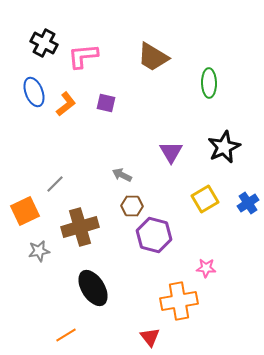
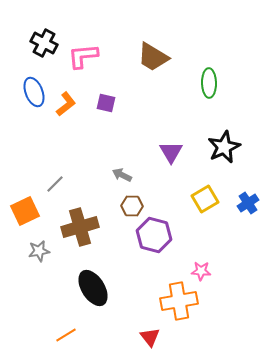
pink star: moved 5 px left, 3 px down
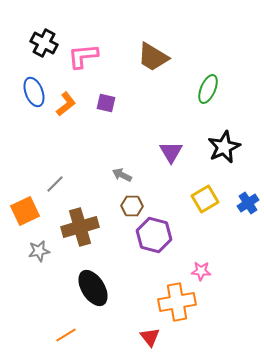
green ellipse: moved 1 px left, 6 px down; rotated 24 degrees clockwise
orange cross: moved 2 px left, 1 px down
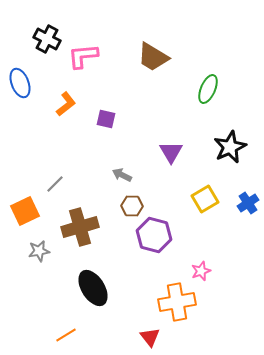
black cross: moved 3 px right, 4 px up
blue ellipse: moved 14 px left, 9 px up
purple square: moved 16 px down
black star: moved 6 px right
pink star: rotated 24 degrees counterclockwise
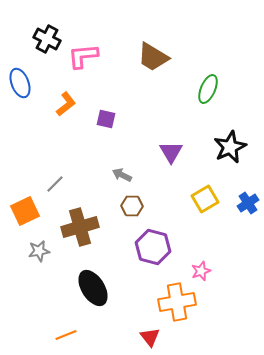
purple hexagon: moved 1 px left, 12 px down
orange line: rotated 10 degrees clockwise
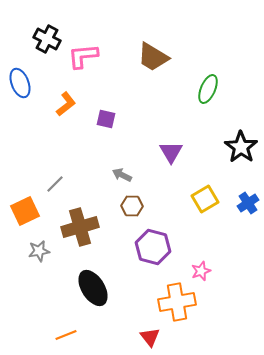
black star: moved 11 px right; rotated 12 degrees counterclockwise
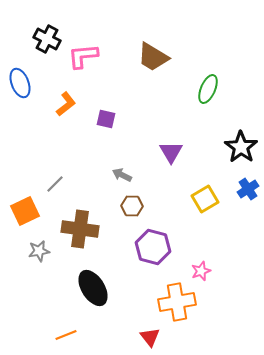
blue cross: moved 14 px up
brown cross: moved 2 px down; rotated 24 degrees clockwise
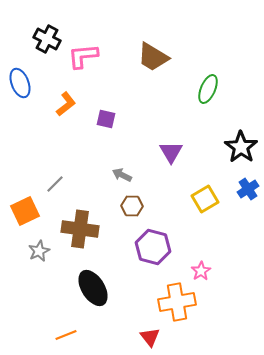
gray star: rotated 15 degrees counterclockwise
pink star: rotated 12 degrees counterclockwise
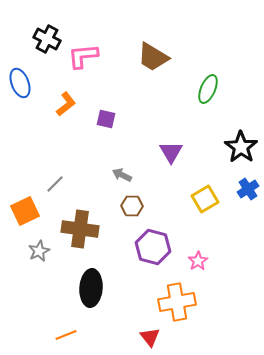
pink star: moved 3 px left, 10 px up
black ellipse: moved 2 px left; rotated 36 degrees clockwise
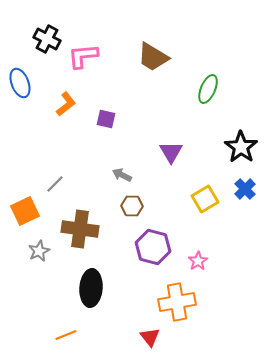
blue cross: moved 3 px left; rotated 10 degrees counterclockwise
